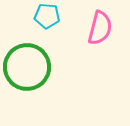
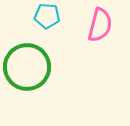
pink semicircle: moved 3 px up
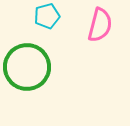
cyan pentagon: rotated 20 degrees counterclockwise
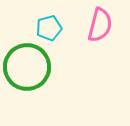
cyan pentagon: moved 2 px right, 12 px down
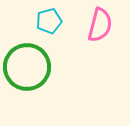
cyan pentagon: moved 7 px up
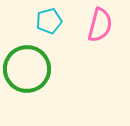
green circle: moved 2 px down
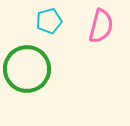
pink semicircle: moved 1 px right, 1 px down
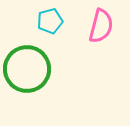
cyan pentagon: moved 1 px right
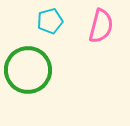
green circle: moved 1 px right, 1 px down
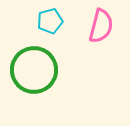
green circle: moved 6 px right
